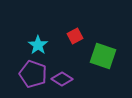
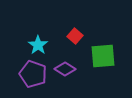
red square: rotated 21 degrees counterclockwise
green square: rotated 24 degrees counterclockwise
purple diamond: moved 3 px right, 10 px up
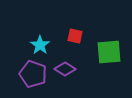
red square: rotated 28 degrees counterclockwise
cyan star: moved 2 px right
green square: moved 6 px right, 4 px up
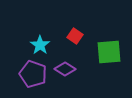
red square: rotated 21 degrees clockwise
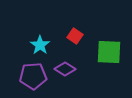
green square: rotated 8 degrees clockwise
purple pentagon: moved 2 px down; rotated 24 degrees counterclockwise
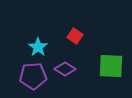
cyan star: moved 2 px left, 2 px down
green square: moved 2 px right, 14 px down
